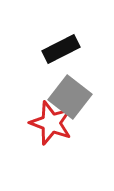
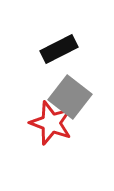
black rectangle: moved 2 px left
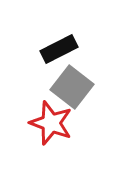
gray square: moved 2 px right, 10 px up
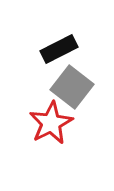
red star: rotated 24 degrees clockwise
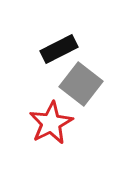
gray square: moved 9 px right, 3 px up
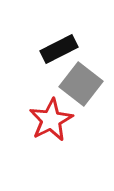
red star: moved 3 px up
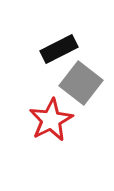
gray square: moved 1 px up
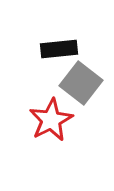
black rectangle: rotated 21 degrees clockwise
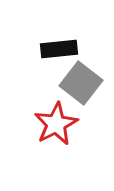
red star: moved 5 px right, 4 px down
